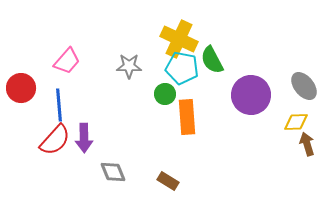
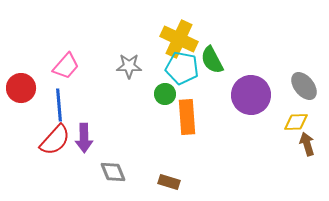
pink trapezoid: moved 1 px left, 5 px down
brown rectangle: moved 1 px right, 1 px down; rotated 15 degrees counterclockwise
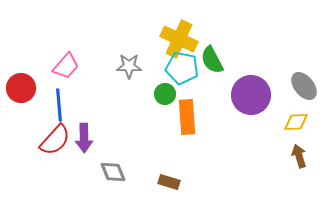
brown arrow: moved 8 px left, 12 px down
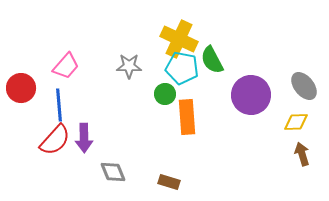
brown arrow: moved 3 px right, 2 px up
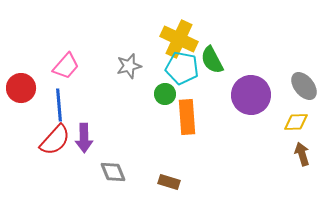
gray star: rotated 15 degrees counterclockwise
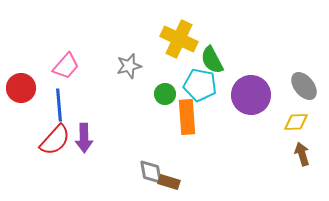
cyan pentagon: moved 18 px right, 17 px down
gray diamond: moved 38 px right; rotated 12 degrees clockwise
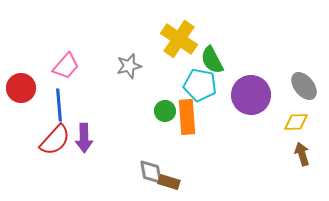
yellow cross: rotated 9 degrees clockwise
green circle: moved 17 px down
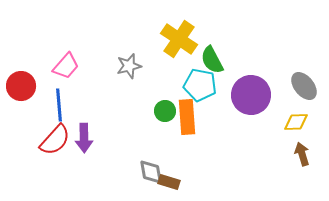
red circle: moved 2 px up
